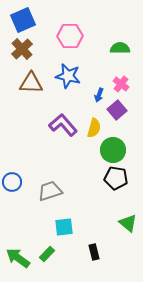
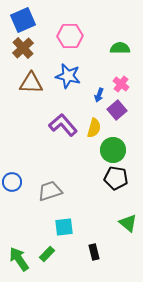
brown cross: moved 1 px right, 1 px up
green arrow: moved 1 px right, 1 px down; rotated 20 degrees clockwise
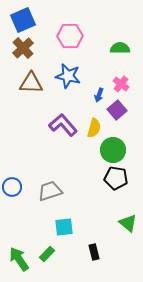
blue circle: moved 5 px down
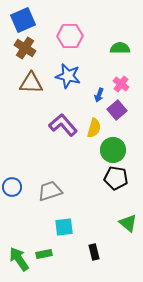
brown cross: moved 2 px right; rotated 15 degrees counterclockwise
green rectangle: moved 3 px left; rotated 35 degrees clockwise
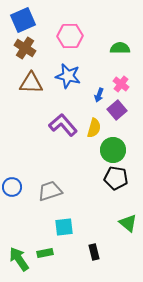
green rectangle: moved 1 px right, 1 px up
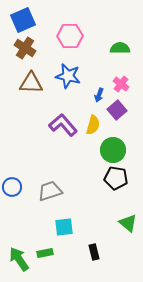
yellow semicircle: moved 1 px left, 3 px up
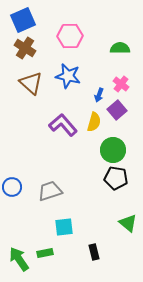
brown triangle: rotated 40 degrees clockwise
yellow semicircle: moved 1 px right, 3 px up
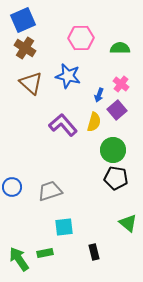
pink hexagon: moved 11 px right, 2 px down
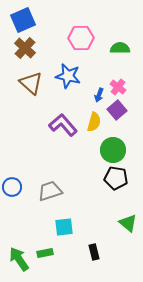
brown cross: rotated 10 degrees clockwise
pink cross: moved 3 px left, 3 px down
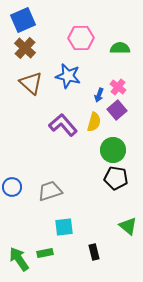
green triangle: moved 3 px down
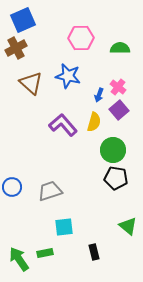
brown cross: moved 9 px left; rotated 20 degrees clockwise
purple square: moved 2 px right
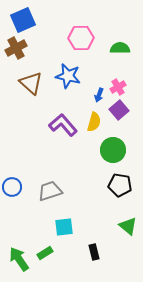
pink cross: rotated 21 degrees clockwise
black pentagon: moved 4 px right, 7 px down
green rectangle: rotated 21 degrees counterclockwise
